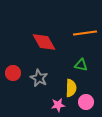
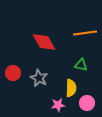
pink circle: moved 1 px right, 1 px down
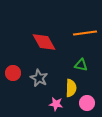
pink star: moved 2 px left, 1 px up; rotated 16 degrees clockwise
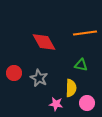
red circle: moved 1 px right
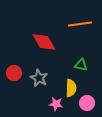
orange line: moved 5 px left, 9 px up
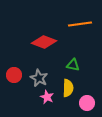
red diamond: rotated 40 degrees counterclockwise
green triangle: moved 8 px left
red circle: moved 2 px down
yellow semicircle: moved 3 px left
pink star: moved 9 px left, 7 px up; rotated 16 degrees clockwise
